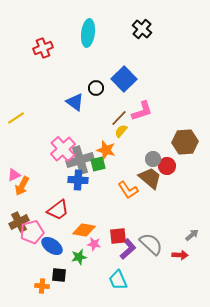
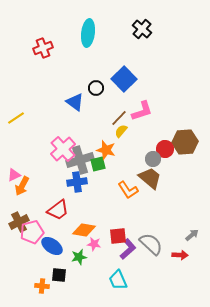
red circle: moved 2 px left, 17 px up
blue cross: moved 1 px left, 2 px down; rotated 12 degrees counterclockwise
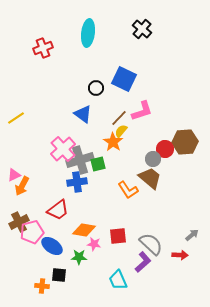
blue square: rotated 20 degrees counterclockwise
blue triangle: moved 8 px right, 12 px down
orange star: moved 7 px right, 8 px up; rotated 18 degrees clockwise
purple L-shape: moved 15 px right, 13 px down
green star: rotated 14 degrees clockwise
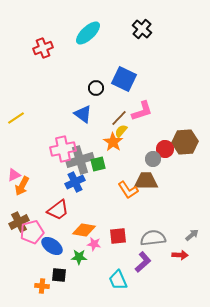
cyan ellipse: rotated 40 degrees clockwise
pink cross: rotated 30 degrees clockwise
brown trapezoid: moved 4 px left, 3 px down; rotated 40 degrees counterclockwise
blue cross: moved 2 px left; rotated 18 degrees counterclockwise
gray semicircle: moved 2 px right, 6 px up; rotated 50 degrees counterclockwise
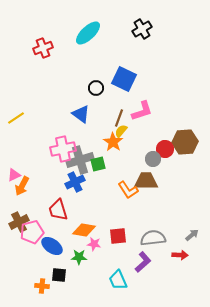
black cross: rotated 18 degrees clockwise
blue triangle: moved 2 px left
brown line: rotated 24 degrees counterclockwise
red trapezoid: rotated 110 degrees clockwise
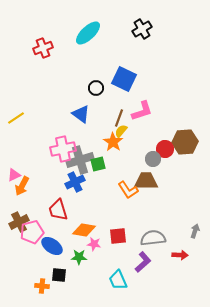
gray arrow: moved 3 px right, 4 px up; rotated 32 degrees counterclockwise
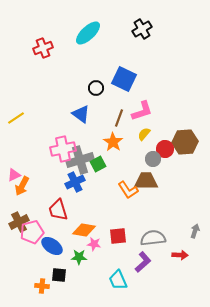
yellow semicircle: moved 23 px right, 3 px down
green square: rotated 14 degrees counterclockwise
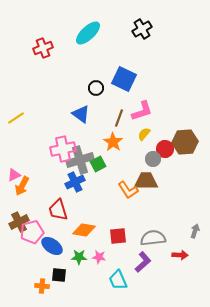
pink star: moved 5 px right, 13 px down
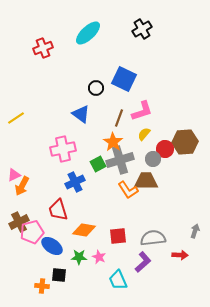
gray cross: moved 40 px right
pink star: rotated 16 degrees clockwise
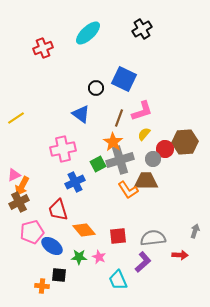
brown cross: moved 20 px up
orange diamond: rotated 40 degrees clockwise
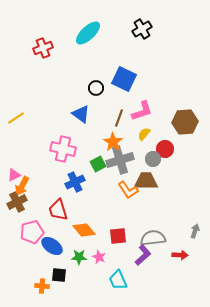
brown hexagon: moved 20 px up
pink cross: rotated 25 degrees clockwise
brown cross: moved 2 px left
purple L-shape: moved 7 px up
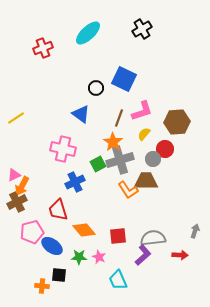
brown hexagon: moved 8 px left
